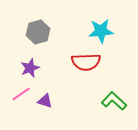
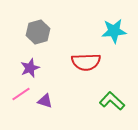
cyan star: moved 13 px right
green L-shape: moved 2 px left
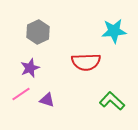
gray hexagon: rotated 10 degrees counterclockwise
purple triangle: moved 2 px right, 1 px up
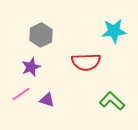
gray hexagon: moved 3 px right, 3 px down
purple star: moved 1 px right, 1 px up
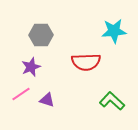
gray hexagon: rotated 25 degrees clockwise
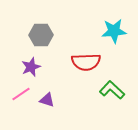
green L-shape: moved 11 px up
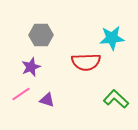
cyan star: moved 2 px left, 7 px down
green L-shape: moved 4 px right, 9 px down
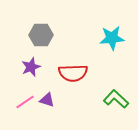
red semicircle: moved 13 px left, 11 px down
pink line: moved 4 px right, 8 px down
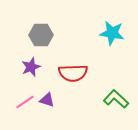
cyan star: moved 5 px up; rotated 15 degrees clockwise
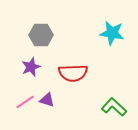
green L-shape: moved 2 px left, 8 px down
